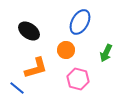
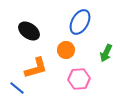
pink hexagon: moved 1 px right; rotated 20 degrees counterclockwise
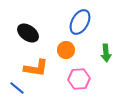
black ellipse: moved 1 px left, 2 px down
green arrow: rotated 30 degrees counterclockwise
orange L-shape: rotated 25 degrees clockwise
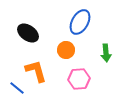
orange L-shape: moved 3 px down; rotated 115 degrees counterclockwise
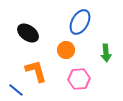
blue line: moved 1 px left, 2 px down
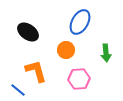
black ellipse: moved 1 px up
blue line: moved 2 px right
